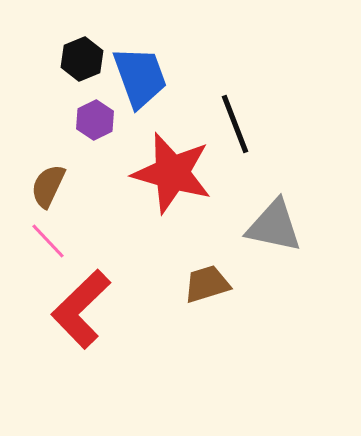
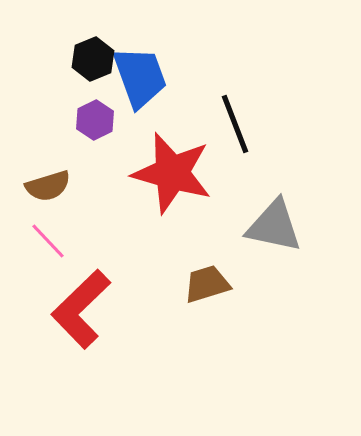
black hexagon: moved 11 px right
brown semicircle: rotated 132 degrees counterclockwise
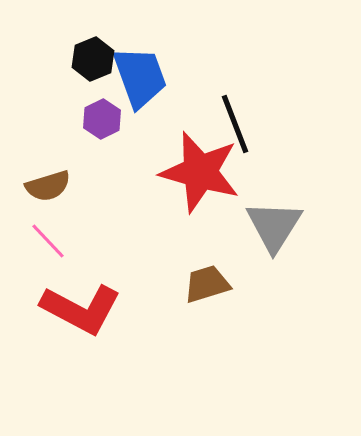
purple hexagon: moved 7 px right, 1 px up
red star: moved 28 px right, 1 px up
gray triangle: rotated 50 degrees clockwise
red L-shape: rotated 108 degrees counterclockwise
